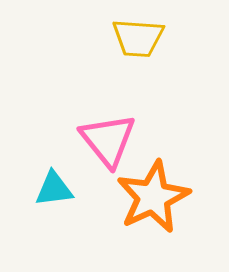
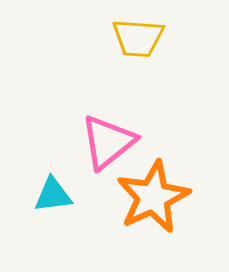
pink triangle: moved 2 px down; rotated 30 degrees clockwise
cyan triangle: moved 1 px left, 6 px down
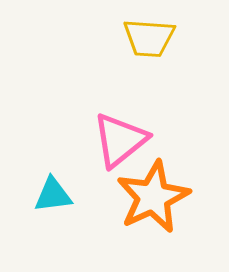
yellow trapezoid: moved 11 px right
pink triangle: moved 12 px right, 2 px up
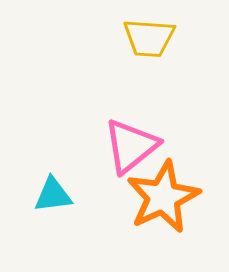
pink triangle: moved 11 px right, 6 px down
orange star: moved 10 px right
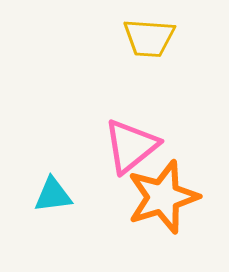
orange star: rotated 8 degrees clockwise
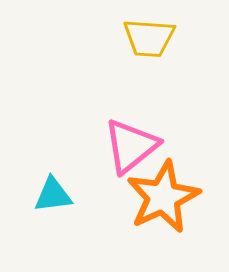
orange star: rotated 8 degrees counterclockwise
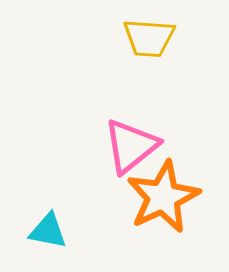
cyan triangle: moved 5 px left, 36 px down; rotated 18 degrees clockwise
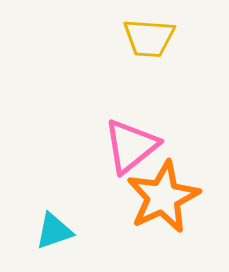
cyan triangle: moved 6 px right; rotated 30 degrees counterclockwise
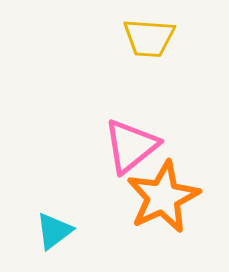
cyan triangle: rotated 18 degrees counterclockwise
